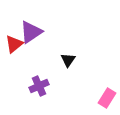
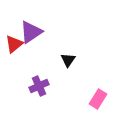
pink rectangle: moved 9 px left, 1 px down
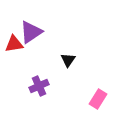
red triangle: rotated 30 degrees clockwise
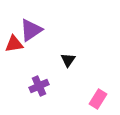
purple triangle: moved 2 px up
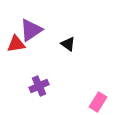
red triangle: moved 2 px right
black triangle: moved 16 px up; rotated 28 degrees counterclockwise
pink rectangle: moved 3 px down
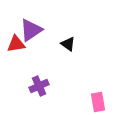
pink rectangle: rotated 42 degrees counterclockwise
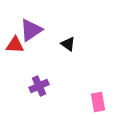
red triangle: moved 1 px left, 1 px down; rotated 12 degrees clockwise
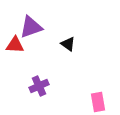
purple triangle: moved 3 px up; rotated 15 degrees clockwise
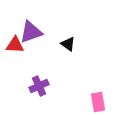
purple triangle: moved 5 px down
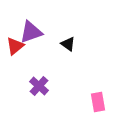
red triangle: moved 1 px down; rotated 42 degrees counterclockwise
purple cross: rotated 24 degrees counterclockwise
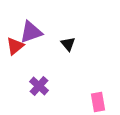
black triangle: rotated 14 degrees clockwise
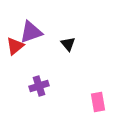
purple cross: rotated 30 degrees clockwise
